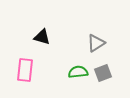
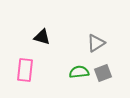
green semicircle: moved 1 px right
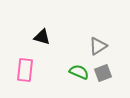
gray triangle: moved 2 px right, 3 px down
green semicircle: rotated 30 degrees clockwise
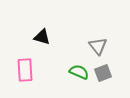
gray triangle: rotated 36 degrees counterclockwise
pink rectangle: rotated 10 degrees counterclockwise
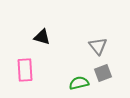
green semicircle: moved 11 px down; rotated 36 degrees counterclockwise
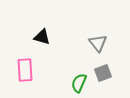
gray triangle: moved 3 px up
green semicircle: rotated 54 degrees counterclockwise
